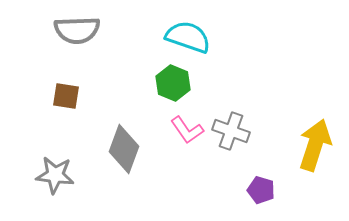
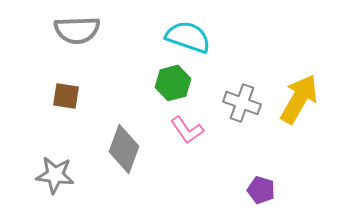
green hexagon: rotated 24 degrees clockwise
gray cross: moved 11 px right, 28 px up
yellow arrow: moved 16 px left, 46 px up; rotated 12 degrees clockwise
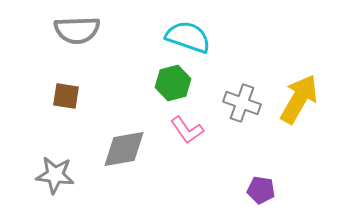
gray diamond: rotated 60 degrees clockwise
purple pentagon: rotated 8 degrees counterclockwise
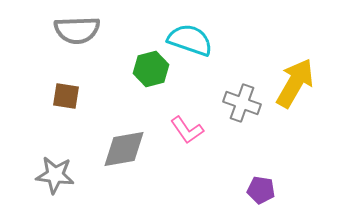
cyan semicircle: moved 2 px right, 3 px down
green hexagon: moved 22 px left, 14 px up
yellow arrow: moved 4 px left, 16 px up
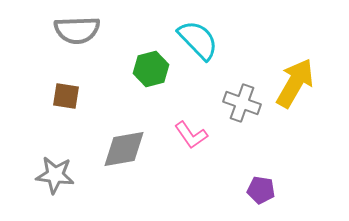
cyan semicircle: moved 8 px right; rotated 27 degrees clockwise
pink L-shape: moved 4 px right, 5 px down
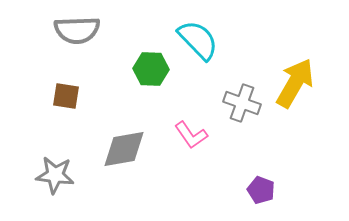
green hexagon: rotated 16 degrees clockwise
purple pentagon: rotated 12 degrees clockwise
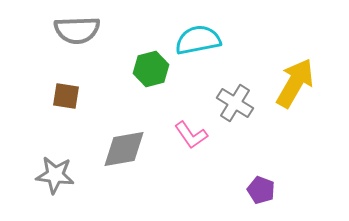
cyan semicircle: rotated 57 degrees counterclockwise
green hexagon: rotated 16 degrees counterclockwise
gray cross: moved 7 px left; rotated 12 degrees clockwise
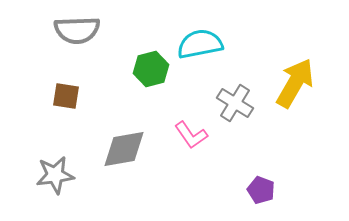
cyan semicircle: moved 2 px right, 4 px down
gray star: rotated 15 degrees counterclockwise
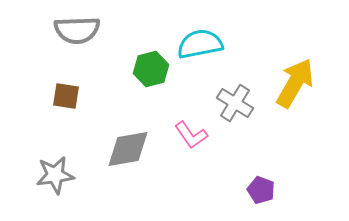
gray diamond: moved 4 px right
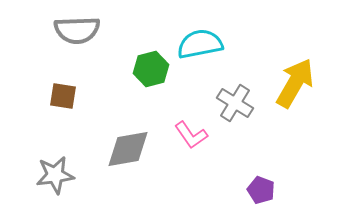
brown square: moved 3 px left
